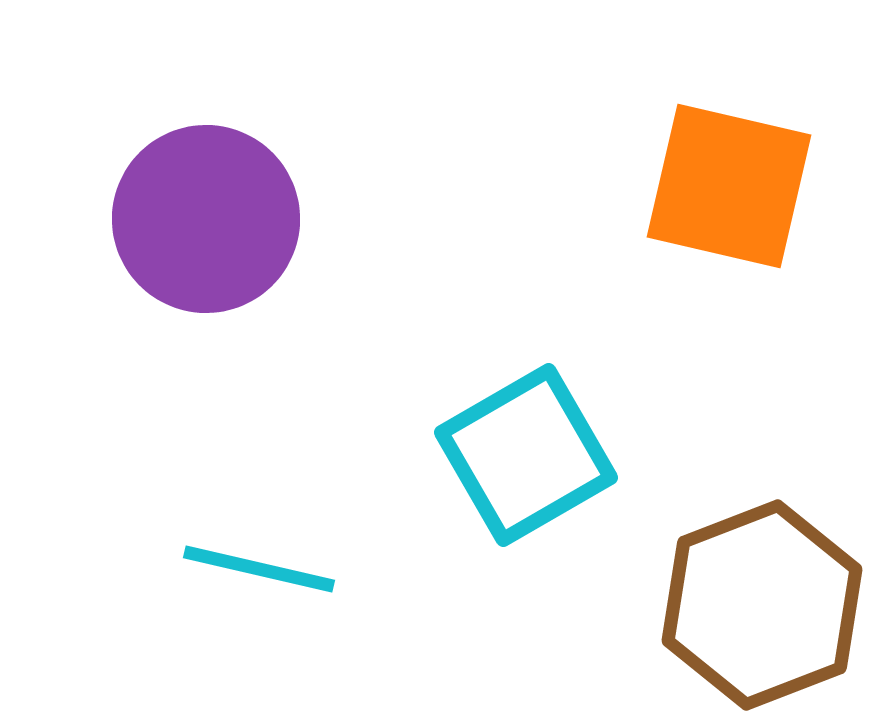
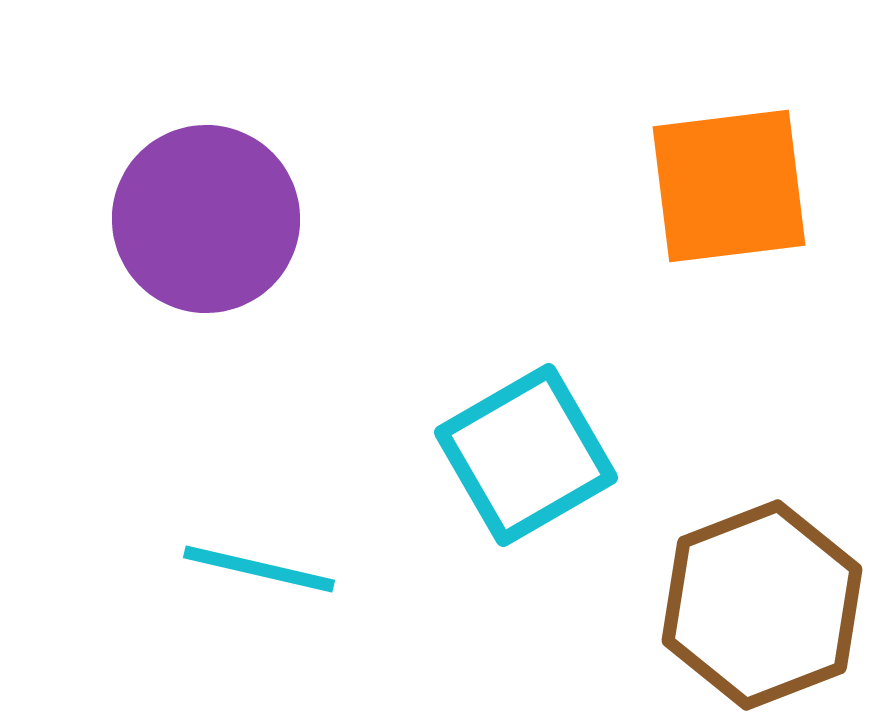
orange square: rotated 20 degrees counterclockwise
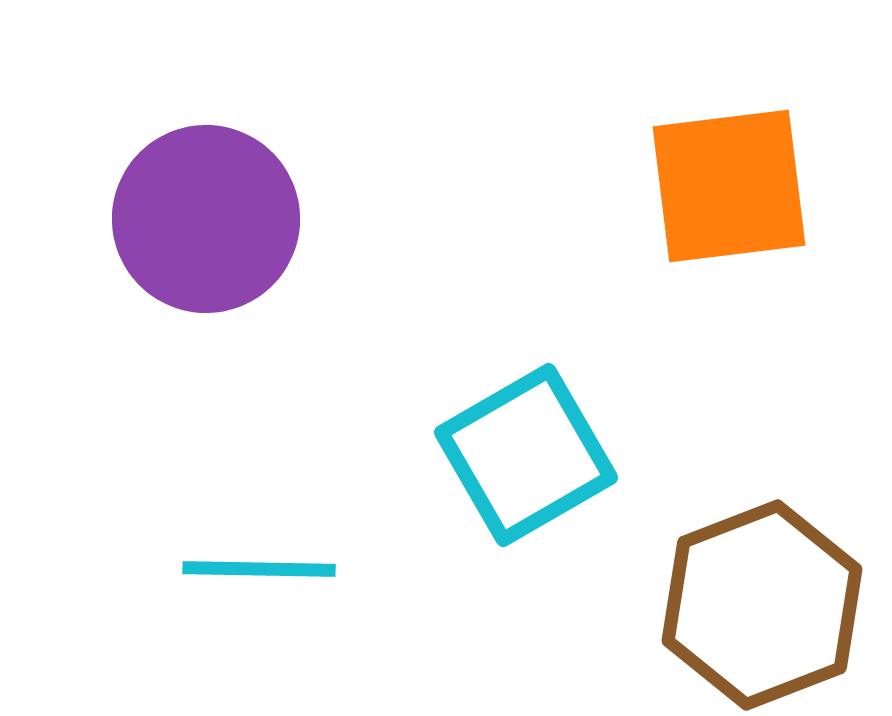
cyan line: rotated 12 degrees counterclockwise
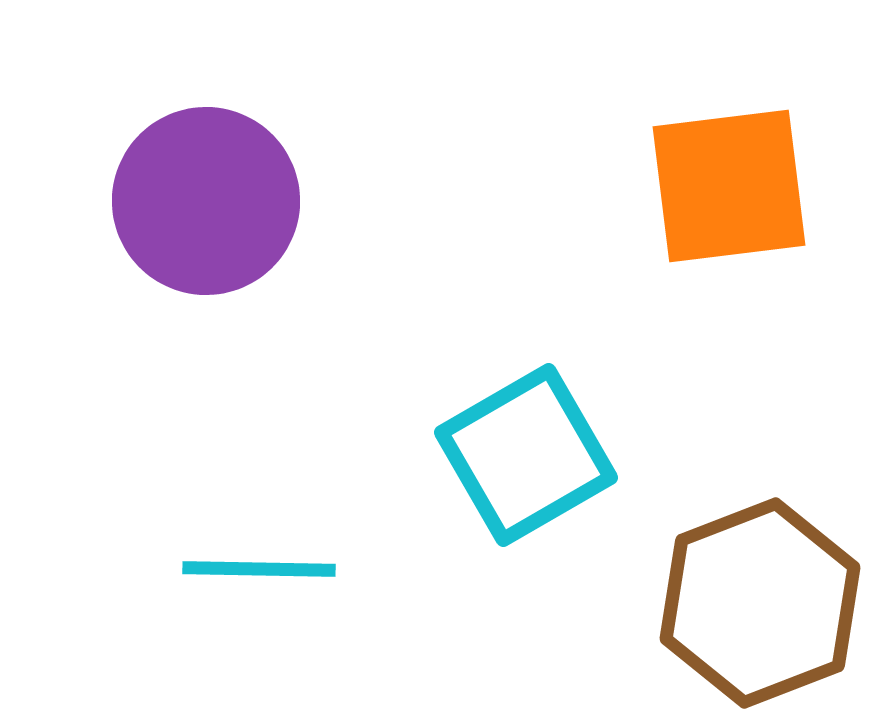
purple circle: moved 18 px up
brown hexagon: moved 2 px left, 2 px up
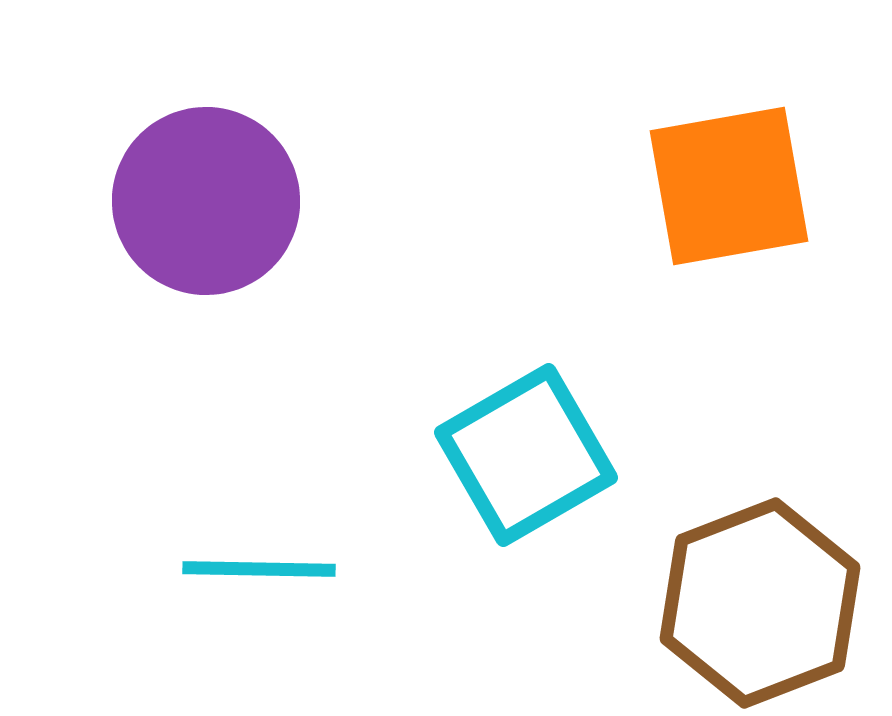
orange square: rotated 3 degrees counterclockwise
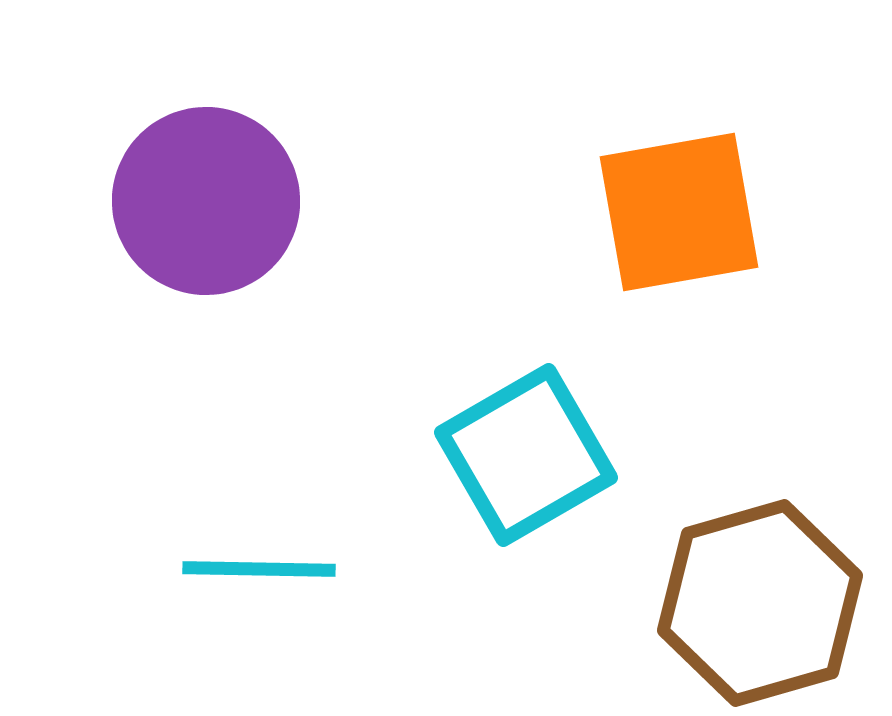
orange square: moved 50 px left, 26 px down
brown hexagon: rotated 5 degrees clockwise
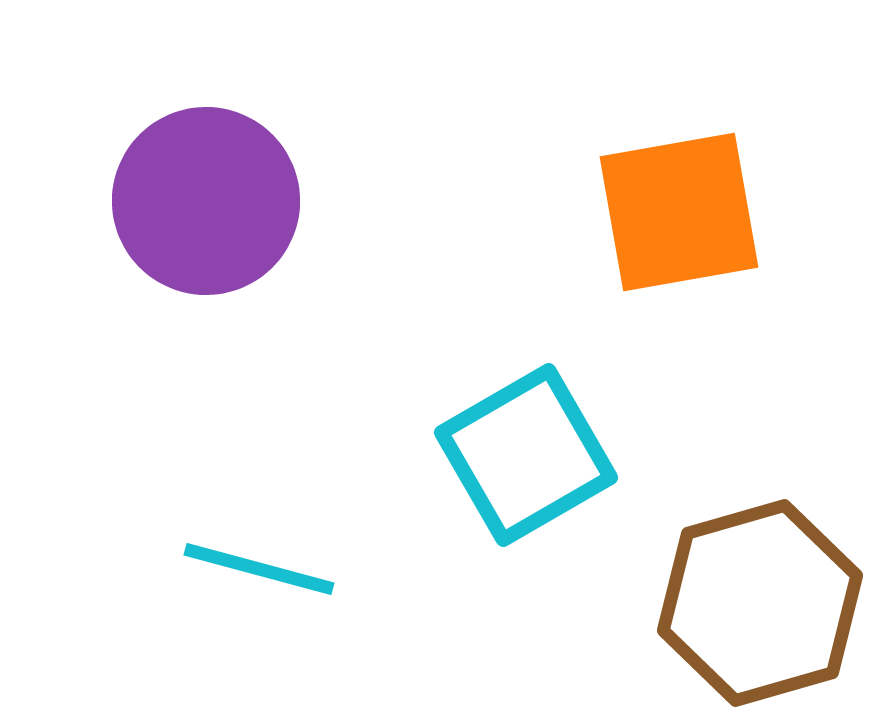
cyan line: rotated 14 degrees clockwise
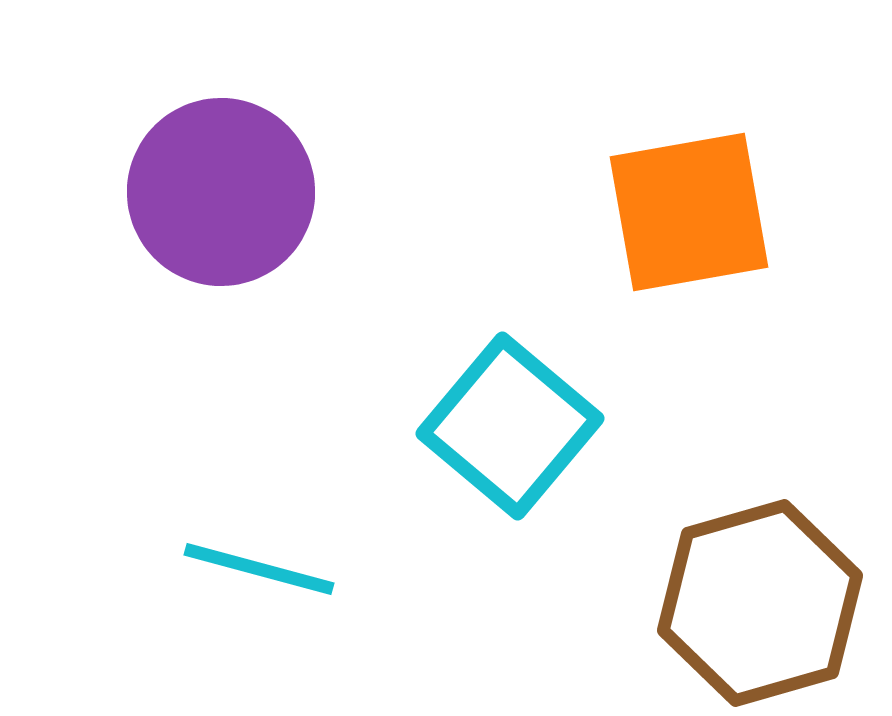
purple circle: moved 15 px right, 9 px up
orange square: moved 10 px right
cyan square: moved 16 px left, 29 px up; rotated 20 degrees counterclockwise
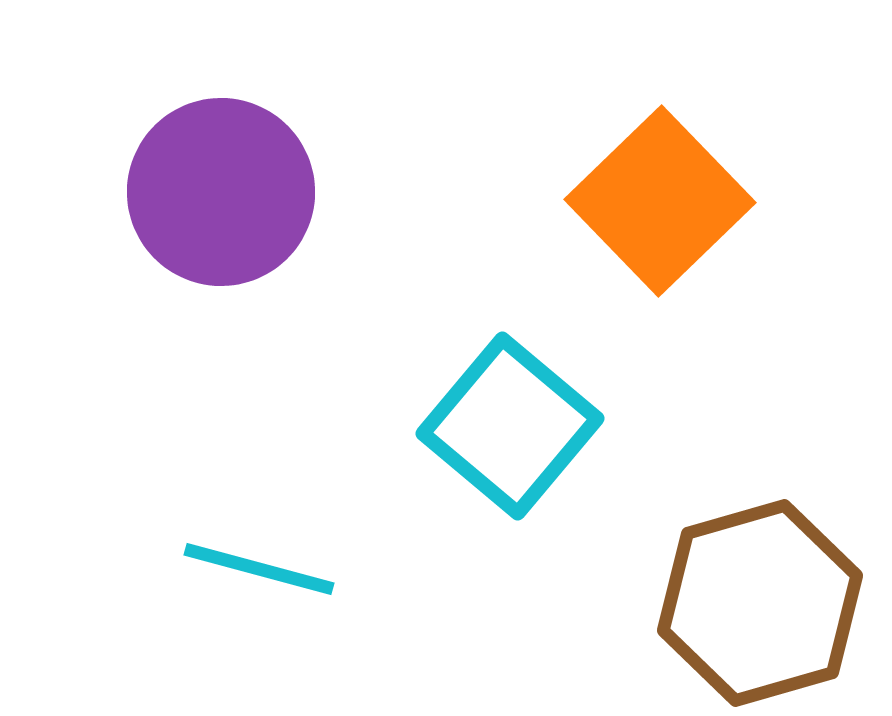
orange square: moved 29 px left, 11 px up; rotated 34 degrees counterclockwise
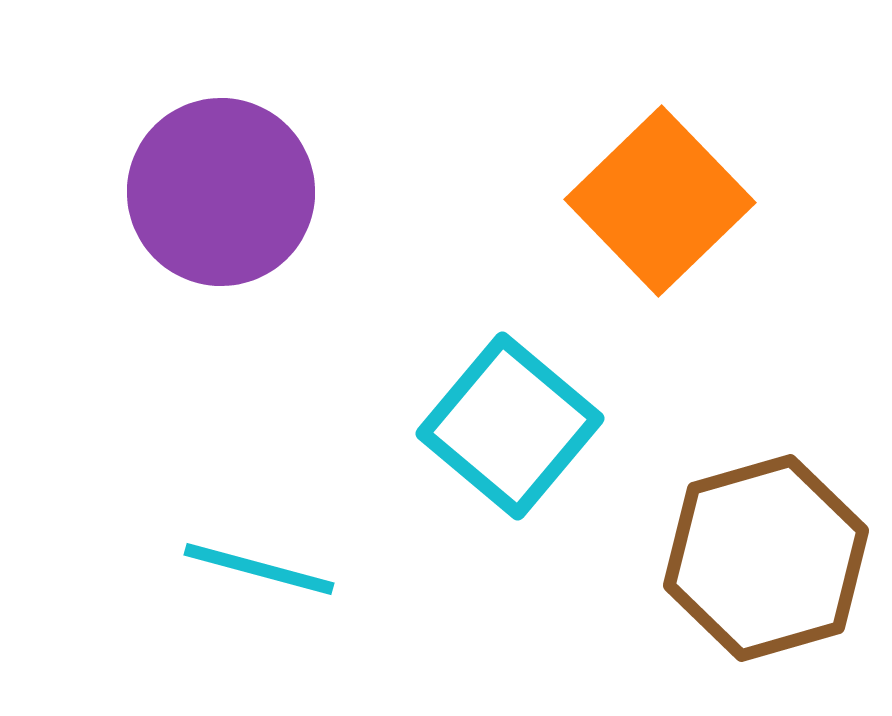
brown hexagon: moved 6 px right, 45 px up
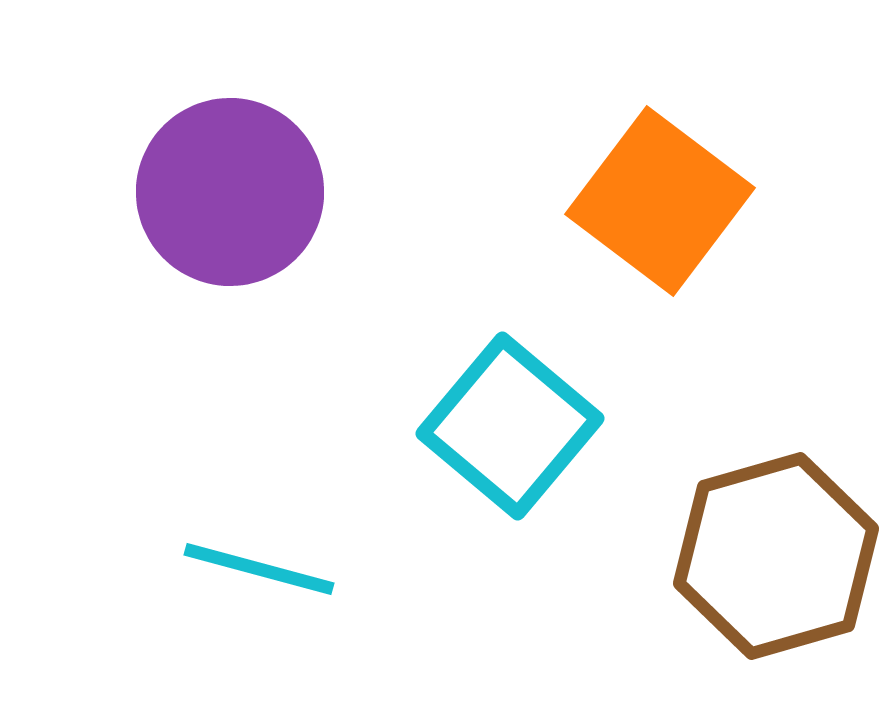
purple circle: moved 9 px right
orange square: rotated 9 degrees counterclockwise
brown hexagon: moved 10 px right, 2 px up
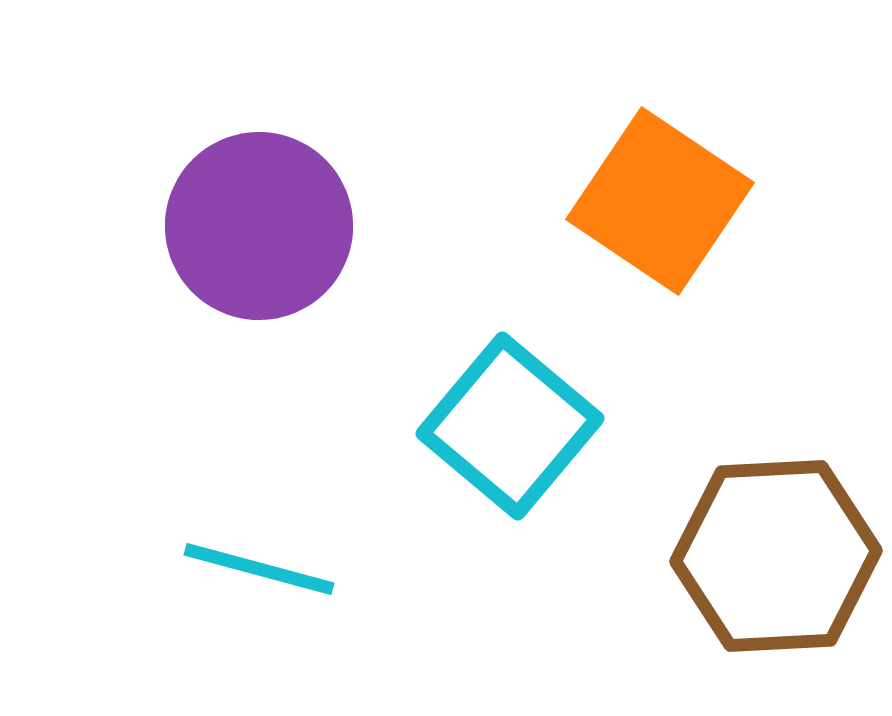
purple circle: moved 29 px right, 34 px down
orange square: rotated 3 degrees counterclockwise
brown hexagon: rotated 13 degrees clockwise
